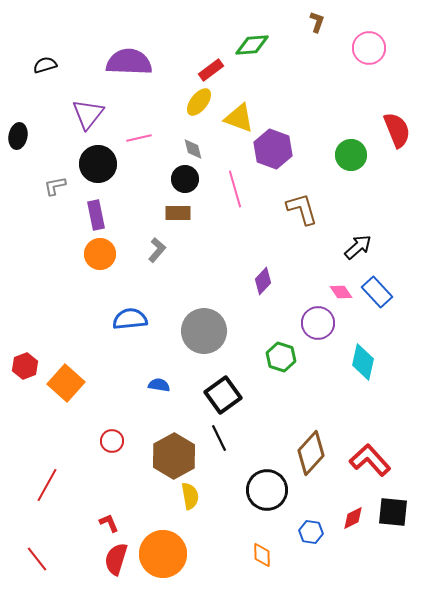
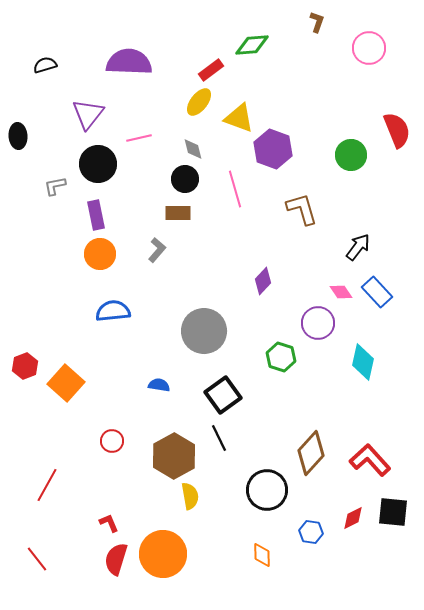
black ellipse at (18, 136): rotated 15 degrees counterclockwise
black arrow at (358, 247): rotated 12 degrees counterclockwise
blue semicircle at (130, 319): moved 17 px left, 8 px up
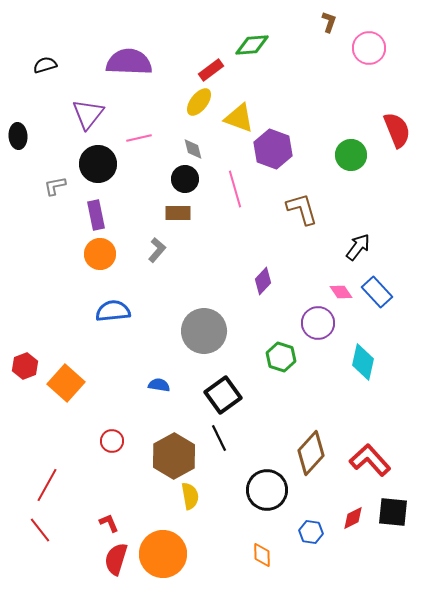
brown L-shape at (317, 22): moved 12 px right
red line at (37, 559): moved 3 px right, 29 px up
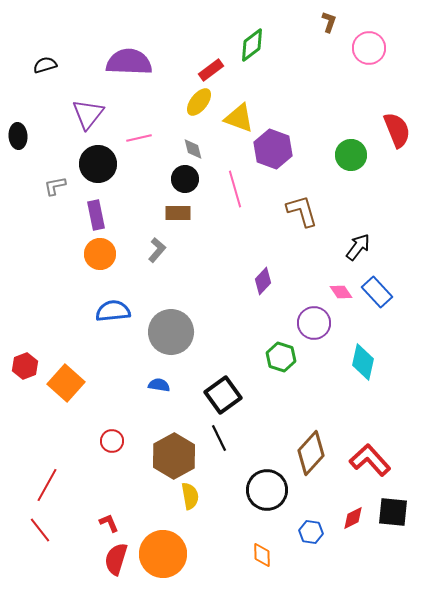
green diamond at (252, 45): rotated 32 degrees counterclockwise
brown L-shape at (302, 209): moved 2 px down
purple circle at (318, 323): moved 4 px left
gray circle at (204, 331): moved 33 px left, 1 px down
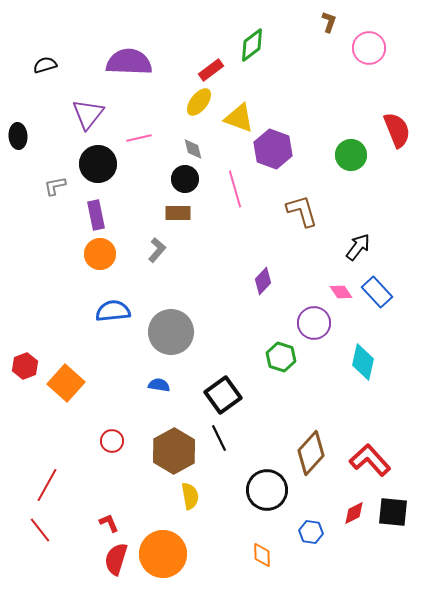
brown hexagon at (174, 456): moved 5 px up
red diamond at (353, 518): moved 1 px right, 5 px up
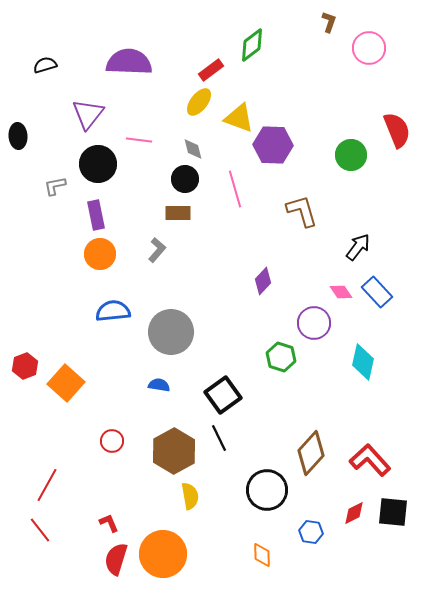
pink line at (139, 138): moved 2 px down; rotated 20 degrees clockwise
purple hexagon at (273, 149): moved 4 px up; rotated 18 degrees counterclockwise
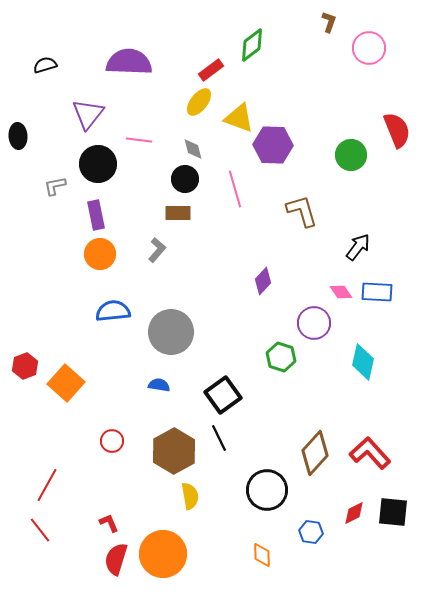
blue rectangle at (377, 292): rotated 44 degrees counterclockwise
brown diamond at (311, 453): moved 4 px right
red L-shape at (370, 460): moved 7 px up
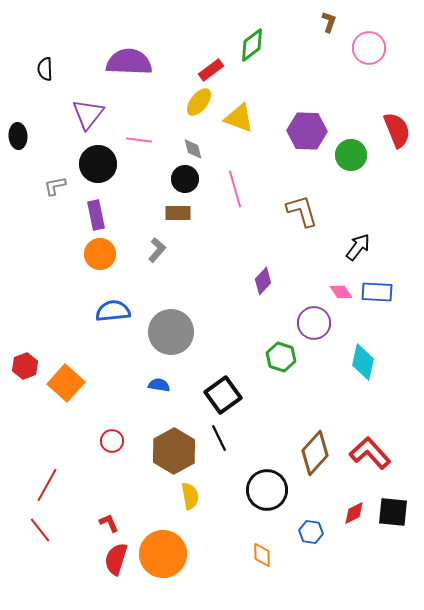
black semicircle at (45, 65): moved 4 px down; rotated 75 degrees counterclockwise
purple hexagon at (273, 145): moved 34 px right, 14 px up
